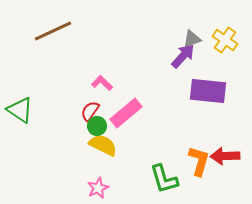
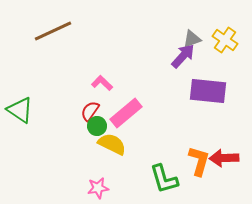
yellow semicircle: moved 9 px right, 1 px up
red arrow: moved 1 px left, 2 px down
pink star: rotated 15 degrees clockwise
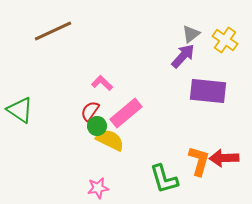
gray triangle: moved 1 px left, 5 px up; rotated 18 degrees counterclockwise
yellow semicircle: moved 2 px left, 4 px up
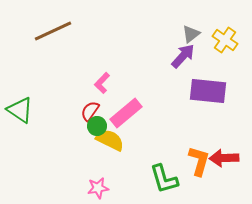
pink L-shape: rotated 90 degrees counterclockwise
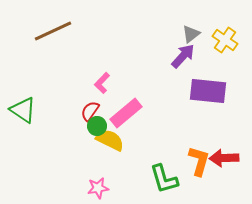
green triangle: moved 3 px right
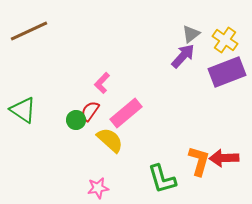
brown line: moved 24 px left
purple rectangle: moved 19 px right, 19 px up; rotated 27 degrees counterclockwise
green circle: moved 21 px left, 6 px up
yellow semicircle: rotated 16 degrees clockwise
green L-shape: moved 2 px left
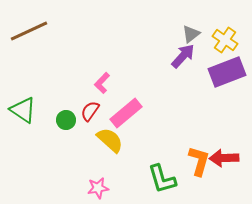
green circle: moved 10 px left
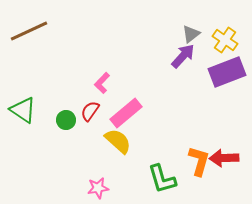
yellow semicircle: moved 8 px right, 1 px down
